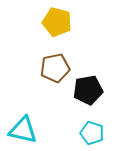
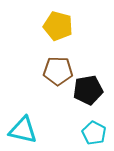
yellow pentagon: moved 1 px right, 4 px down
brown pentagon: moved 3 px right, 3 px down; rotated 12 degrees clockwise
cyan pentagon: moved 2 px right; rotated 10 degrees clockwise
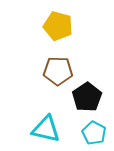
black pentagon: moved 1 px left, 7 px down; rotated 24 degrees counterclockwise
cyan triangle: moved 23 px right, 1 px up
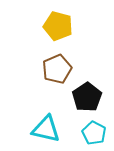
brown pentagon: moved 1 px left, 2 px up; rotated 24 degrees counterclockwise
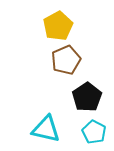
yellow pentagon: rotated 28 degrees clockwise
brown pentagon: moved 9 px right, 9 px up
cyan pentagon: moved 1 px up
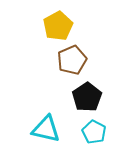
brown pentagon: moved 6 px right
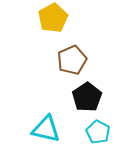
yellow pentagon: moved 5 px left, 8 px up
cyan pentagon: moved 4 px right
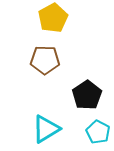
brown pentagon: moved 27 px left; rotated 24 degrees clockwise
black pentagon: moved 2 px up
cyan triangle: rotated 44 degrees counterclockwise
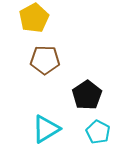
yellow pentagon: moved 19 px left
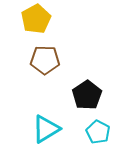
yellow pentagon: moved 2 px right, 1 px down
